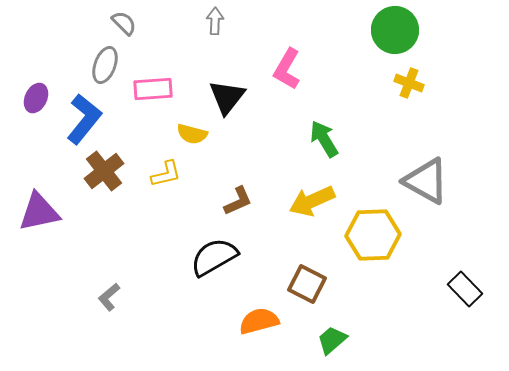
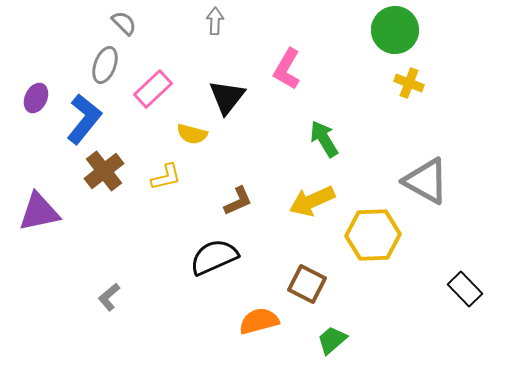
pink rectangle: rotated 39 degrees counterclockwise
yellow L-shape: moved 3 px down
black semicircle: rotated 6 degrees clockwise
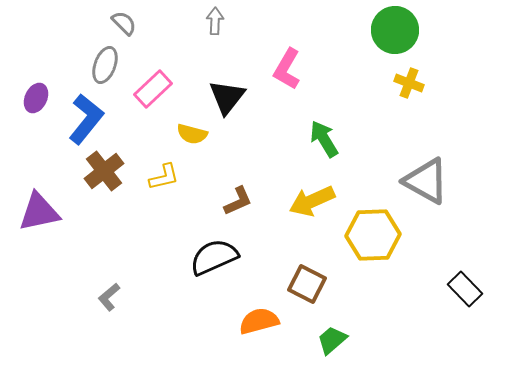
blue L-shape: moved 2 px right
yellow L-shape: moved 2 px left
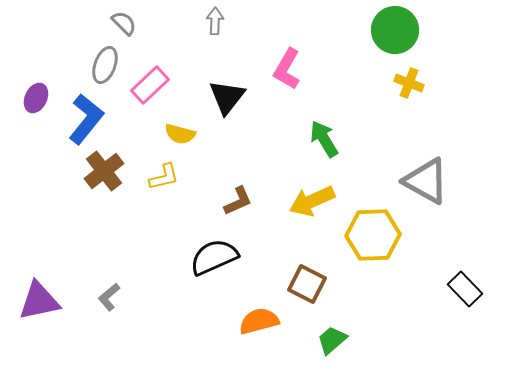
pink rectangle: moved 3 px left, 4 px up
yellow semicircle: moved 12 px left
purple triangle: moved 89 px down
